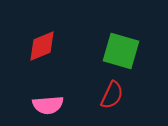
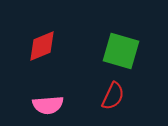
red semicircle: moved 1 px right, 1 px down
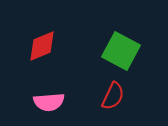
green square: rotated 12 degrees clockwise
pink semicircle: moved 1 px right, 3 px up
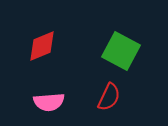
red semicircle: moved 4 px left, 1 px down
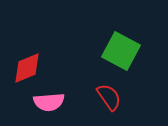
red diamond: moved 15 px left, 22 px down
red semicircle: rotated 60 degrees counterclockwise
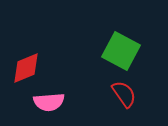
red diamond: moved 1 px left
red semicircle: moved 15 px right, 3 px up
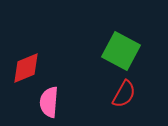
red semicircle: rotated 64 degrees clockwise
pink semicircle: rotated 100 degrees clockwise
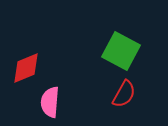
pink semicircle: moved 1 px right
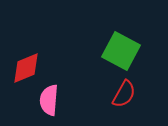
pink semicircle: moved 1 px left, 2 px up
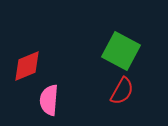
red diamond: moved 1 px right, 2 px up
red semicircle: moved 2 px left, 3 px up
